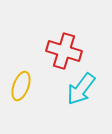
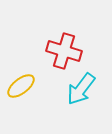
yellow ellipse: rotated 32 degrees clockwise
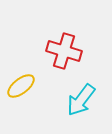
cyan arrow: moved 11 px down
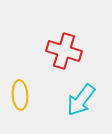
yellow ellipse: moved 1 px left, 9 px down; rotated 56 degrees counterclockwise
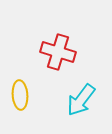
red cross: moved 6 px left, 1 px down
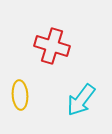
red cross: moved 6 px left, 6 px up
